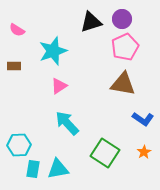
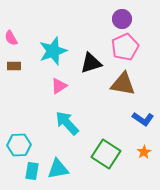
black triangle: moved 41 px down
pink semicircle: moved 6 px left, 8 px down; rotated 28 degrees clockwise
green square: moved 1 px right, 1 px down
cyan rectangle: moved 1 px left, 2 px down
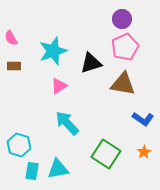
cyan hexagon: rotated 20 degrees clockwise
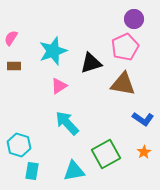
purple circle: moved 12 px right
pink semicircle: rotated 63 degrees clockwise
green square: rotated 28 degrees clockwise
cyan triangle: moved 16 px right, 2 px down
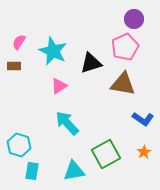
pink semicircle: moved 8 px right, 4 px down
cyan star: rotated 28 degrees counterclockwise
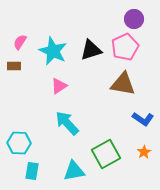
pink semicircle: moved 1 px right
black triangle: moved 13 px up
cyan hexagon: moved 2 px up; rotated 15 degrees counterclockwise
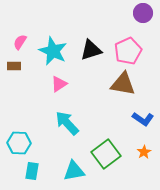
purple circle: moved 9 px right, 6 px up
pink pentagon: moved 3 px right, 4 px down
pink triangle: moved 2 px up
green square: rotated 8 degrees counterclockwise
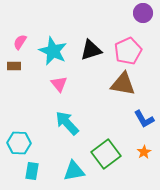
pink triangle: rotated 36 degrees counterclockwise
blue L-shape: moved 1 px right; rotated 25 degrees clockwise
